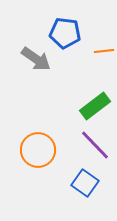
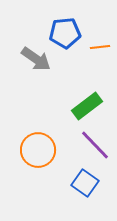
blue pentagon: rotated 12 degrees counterclockwise
orange line: moved 4 px left, 4 px up
green rectangle: moved 8 px left
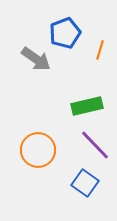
blue pentagon: rotated 16 degrees counterclockwise
orange line: moved 3 px down; rotated 66 degrees counterclockwise
green rectangle: rotated 24 degrees clockwise
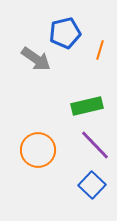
blue pentagon: rotated 8 degrees clockwise
blue square: moved 7 px right, 2 px down; rotated 8 degrees clockwise
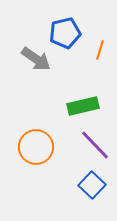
green rectangle: moved 4 px left
orange circle: moved 2 px left, 3 px up
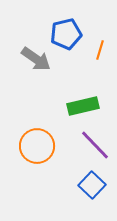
blue pentagon: moved 1 px right, 1 px down
orange circle: moved 1 px right, 1 px up
